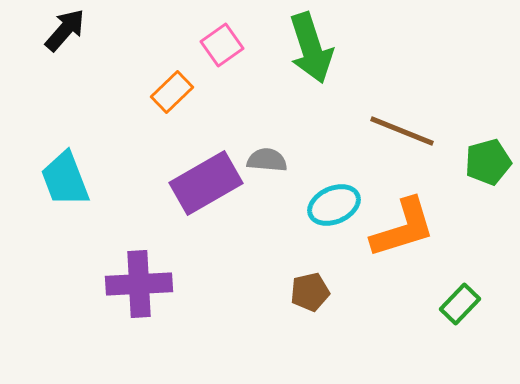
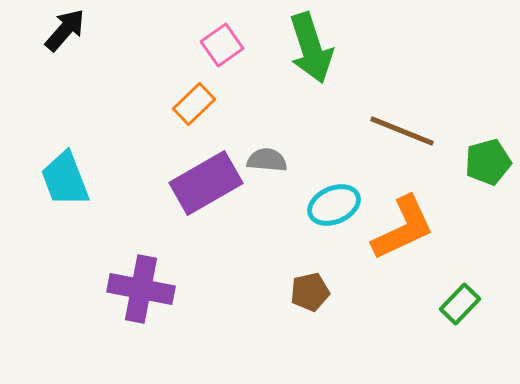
orange rectangle: moved 22 px right, 12 px down
orange L-shape: rotated 8 degrees counterclockwise
purple cross: moved 2 px right, 5 px down; rotated 14 degrees clockwise
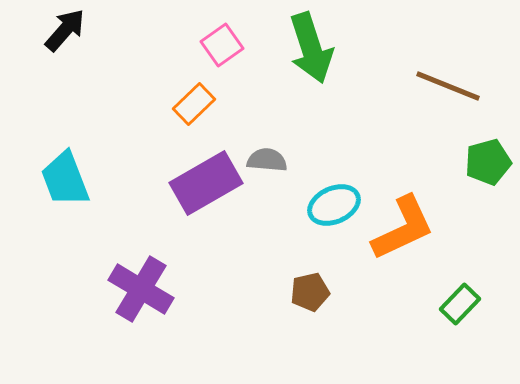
brown line: moved 46 px right, 45 px up
purple cross: rotated 20 degrees clockwise
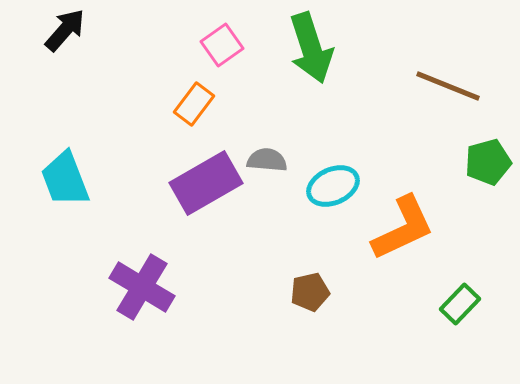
orange rectangle: rotated 9 degrees counterclockwise
cyan ellipse: moved 1 px left, 19 px up
purple cross: moved 1 px right, 2 px up
